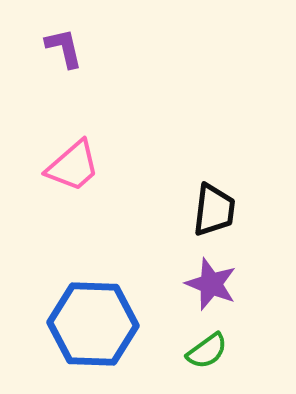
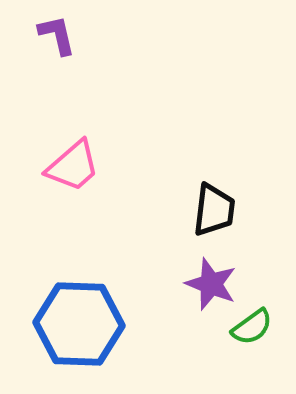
purple L-shape: moved 7 px left, 13 px up
blue hexagon: moved 14 px left
green semicircle: moved 45 px right, 24 px up
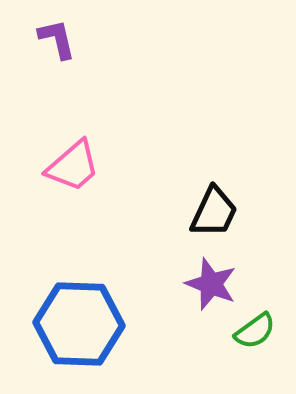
purple L-shape: moved 4 px down
black trapezoid: moved 2 px down; rotated 18 degrees clockwise
green semicircle: moved 3 px right, 4 px down
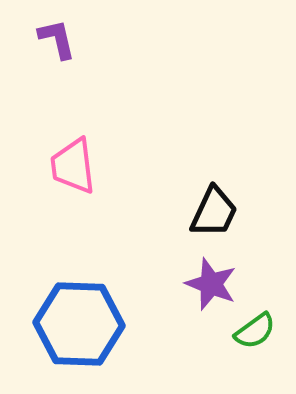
pink trapezoid: rotated 124 degrees clockwise
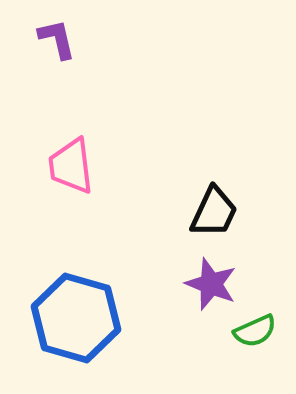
pink trapezoid: moved 2 px left
blue hexagon: moved 3 px left, 6 px up; rotated 14 degrees clockwise
green semicircle: rotated 12 degrees clockwise
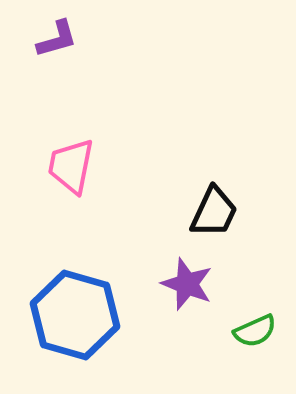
purple L-shape: rotated 87 degrees clockwise
pink trapezoid: rotated 18 degrees clockwise
purple star: moved 24 px left
blue hexagon: moved 1 px left, 3 px up
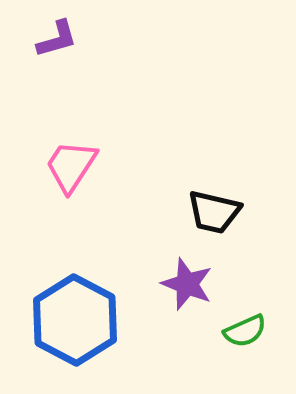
pink trapezoid: rotated 22 degrees clockwise
black trapezoid: rotated 78 degrees clockwise
blue hexagon: moved 5 px down; rotated 12 degrees clockwise
green semicircle: moved 10 px left
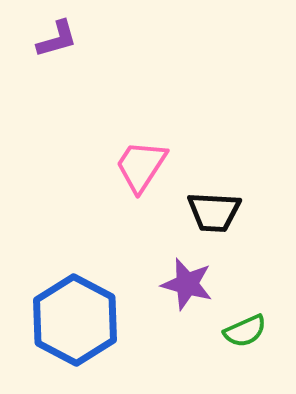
pink trapezoid: moved 70 px right
black trapezoid: rotated 10 degrees counterclockwise
purple star: rotated 6 degrees counterclockwise
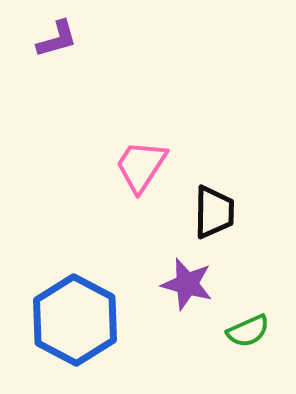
black trapezoid: rotated 92 degrees counterclockwise
green semicircle: moved 3 px right
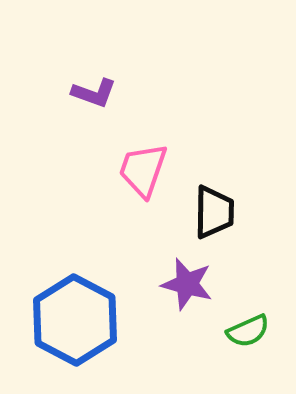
purple L-shape: moved 37 px right, 54 px down; rotated 36 degrees clockwise
pink trapezoid: moved 2 px right, 4 px down; rotated 14 degrees counterclockwise
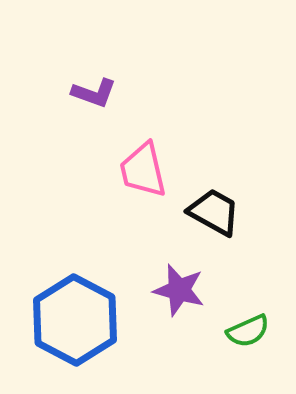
pink trapezoid: rotated 32 degrees counterclockwise
black trapezoid: rotated 62 degrees counterclockwise
purple star: moved 8 px left, 6 px down
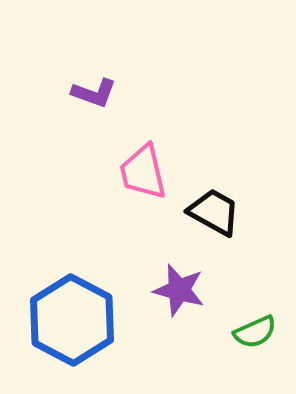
pink trapezoid: moved 2 px down
blue hexagon: moved 3 px left
green semicircle: moved 7 px right, 1 px down
